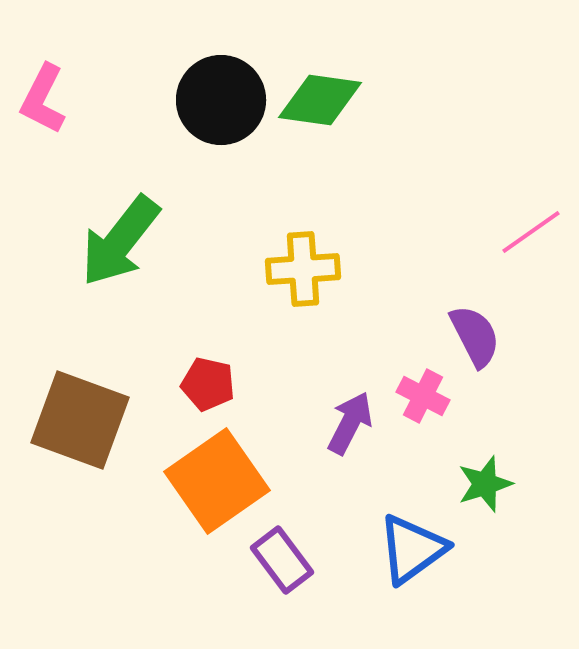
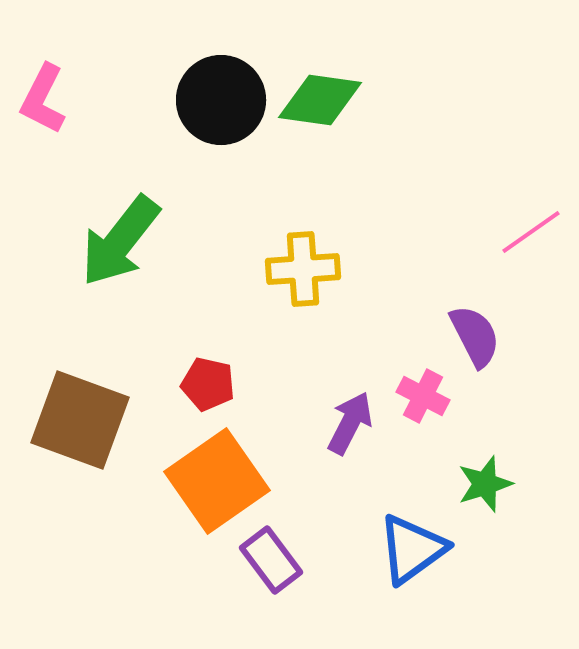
purple rectangle: moved 11 px left
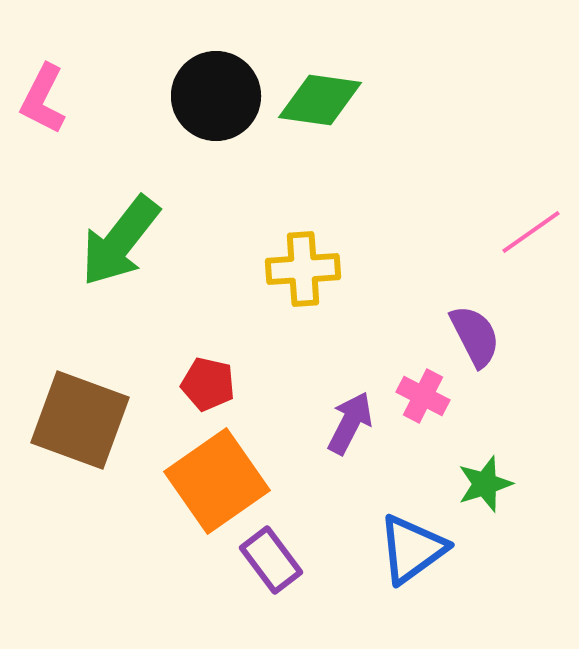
black circle: moved 5 px left, 4 px up
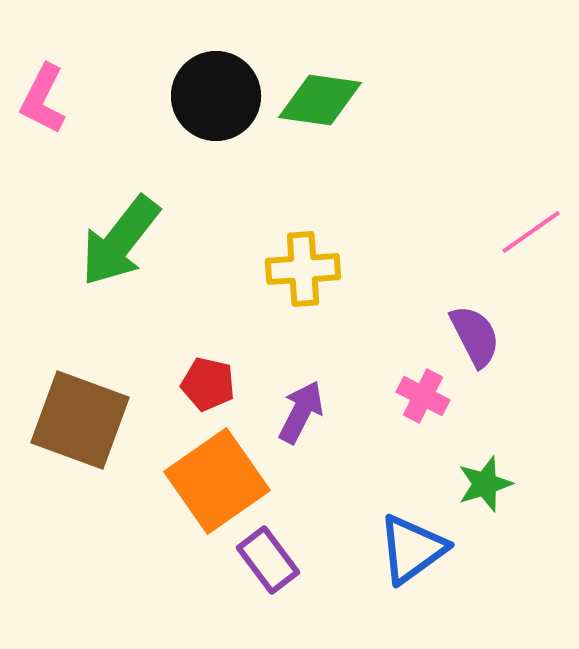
purple arrow: moved 49 px left, 11 px up
purple rectangle: moved 3 px left
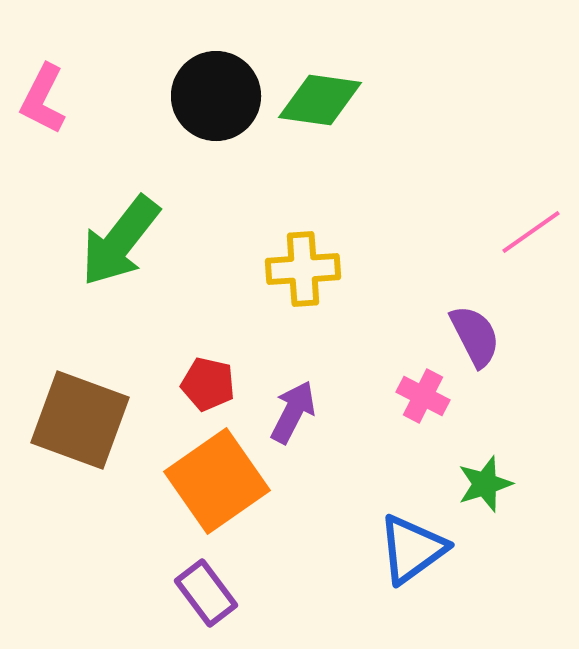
purple arrow: moved 8 px left
purple rectangle: moved 62 px left, 33 px down
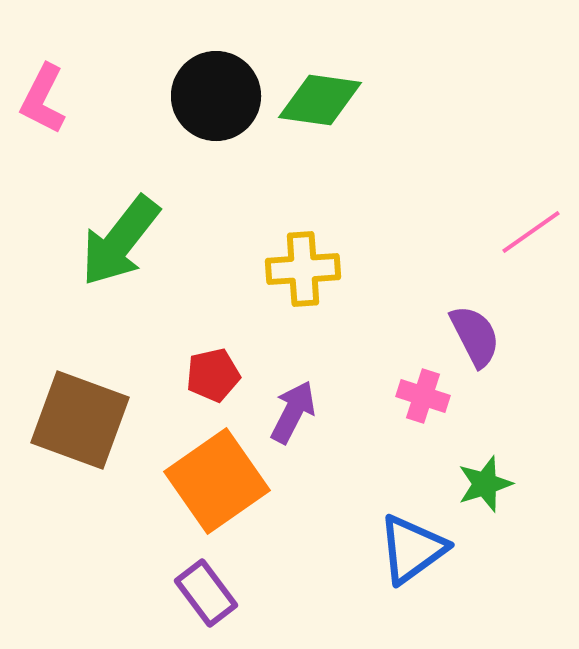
red pentagon: moved 5 px right, 9 px up; rotated 26 degrees counterclockwise
pink cross: rotated 9 degrees counterclockwise
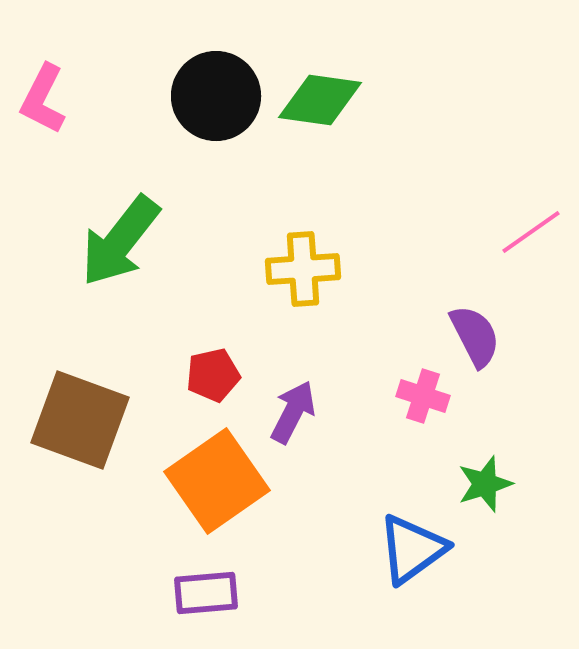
purple rectangle: rotated 58 degrees counterclockwise
